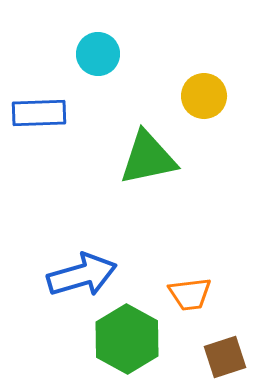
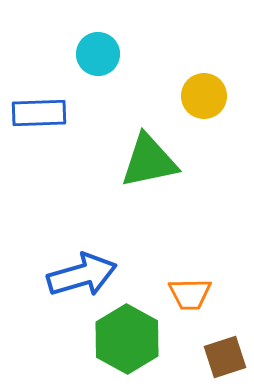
green triangle: moved 1 px right, 3 px down
orange trapezoid: rotated 6 degrees clockwise
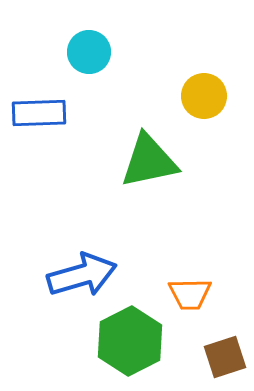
cyan circle: moved 9 px left, 2 px up
green hexagon: moved 3 px right, 2 px down; rotated 4 degrees clockwise
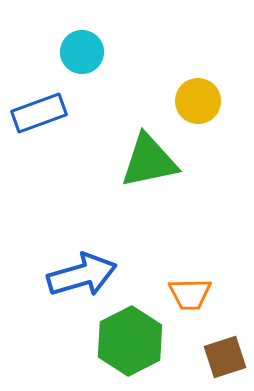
cyan circle: moved 7 px left
yellow circle: moved 6 px left, 5 px down
blue rectangle: rotated 18 degrees counterclockwise
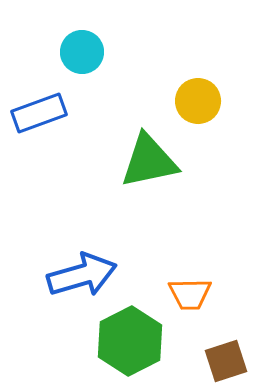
brown square: moved 1 px right, 4 px down
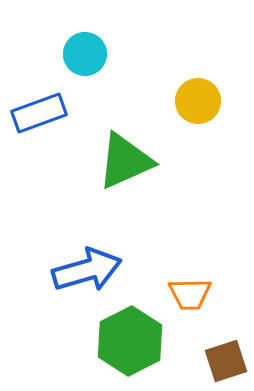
cyan circle: moved 3 px right, 2 px down
green triangle: moved 24 px left; rotated 12 degrees counterclockwise
blue arrow: moved 5 px right, 5 px up
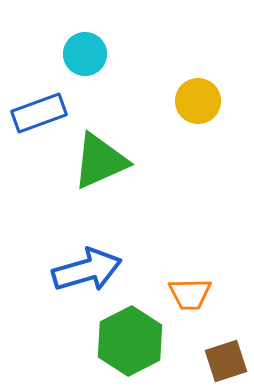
green triangle: moved 25 px left
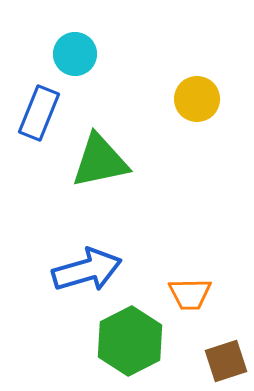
cyan circle: moved 10 px left
yellow circle: moved 1 px left, 2 px up
blue rectangle: rotated 48 degrees counterclockwise
green triangle: rotated 12 degrees clockwise
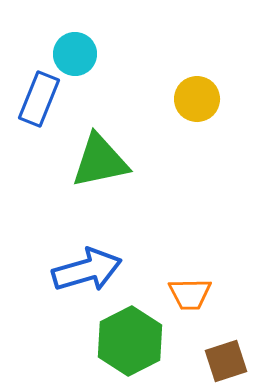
blue rectangle: moved 14 px up
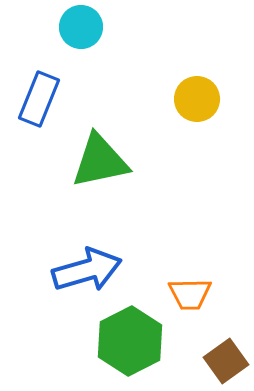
cyan circle: moved 6 px right, 27 px up
brown square: rotated 18 degrees counterclockwise
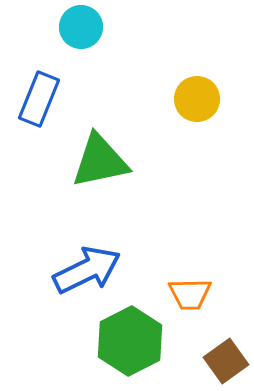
blue arrow: rotated 10 degrees counterclockwise
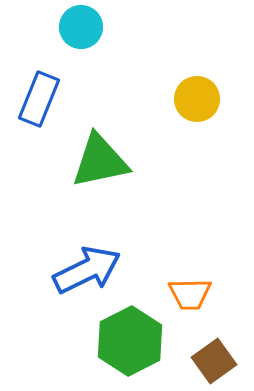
brown square: moved 12 px left
